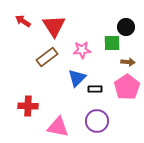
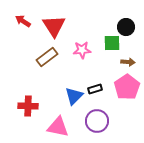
blue triangle: moved 3 px left, 18 px down
black rectangle: rotated 16 degrees counterclockwise
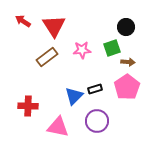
green square: moved 5 px down; rotated 18 degrees counterclockwise
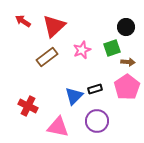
red triangle: rotated 20 degrees clockwise
pink star: rotated 18 degrees counterclockwise
red cross: rotated 24 degrees clockwise
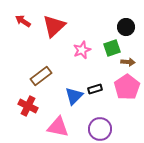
brown rectangle: moved 6 px left, 19 px down
purple circle: moved 3 px right, 8 px down
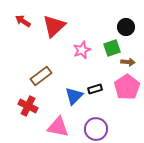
purple circle: moved 4 px left
